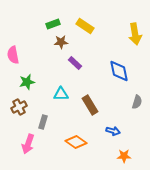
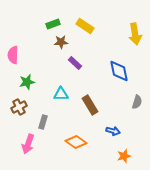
pink semicircle: rotated 12 degrees clockwise
orange star: rotated 16 degrees counterclockwise
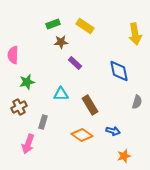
orange diamond: moved 6 px right, 7 px up
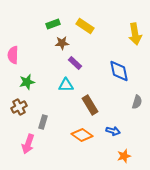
brown star: moved 1 px right, 1 px down
cyan triangle: moved 5 px right, 9 px up
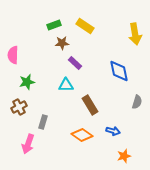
green rectangle: moved 1 px right, 1 px down
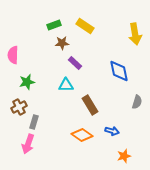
gray rectangle: moved 9 px left
blue arrow: moved 1 px left
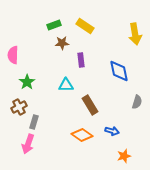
purple rectangle: moved 6 px right, 3 px up; rotated 40 degrees clockwise
green star: rotated 21 degrees counterclockwise
